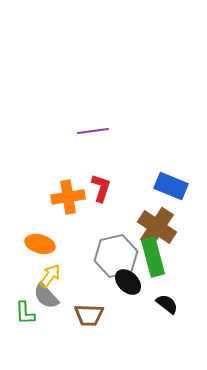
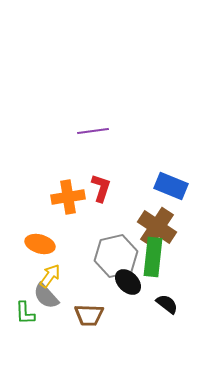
green rectangle: rotated 21 degrees clockwise
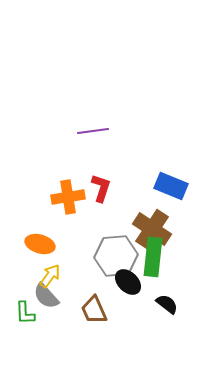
brown cross: moved 5 px left, 2 px down
gray hexagon: rotated 9 degrees clockwise
brown trapezoid: moved 5 px right, 5 px up; rotated 64 degrees clockwise
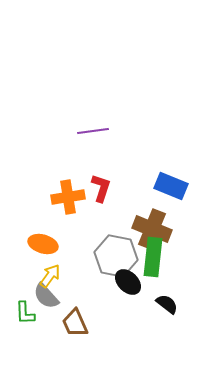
brown cross: rotated 12 degrees counterclockwise
orange ellipse: moved 3 px right
gray hexagon: rotated 15 degrees clockwise
brown trapezoid: moved 19 px left, 13 px down
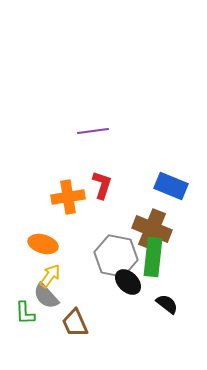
red L-shape: moved 1 px right, 3 px up
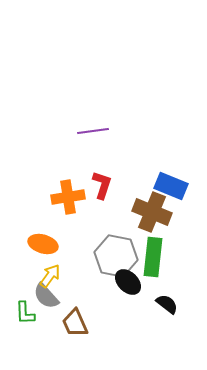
brown cross: moved 17 px up
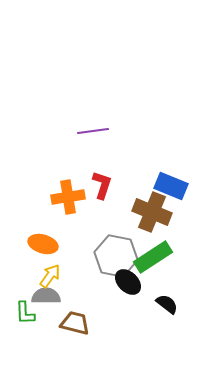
green rectangle: rotated 51 degrees clockwise
gray semicircle: rotated 132 degrees clockwise
brown trapezoid: rotated 128 degrees clockwise
